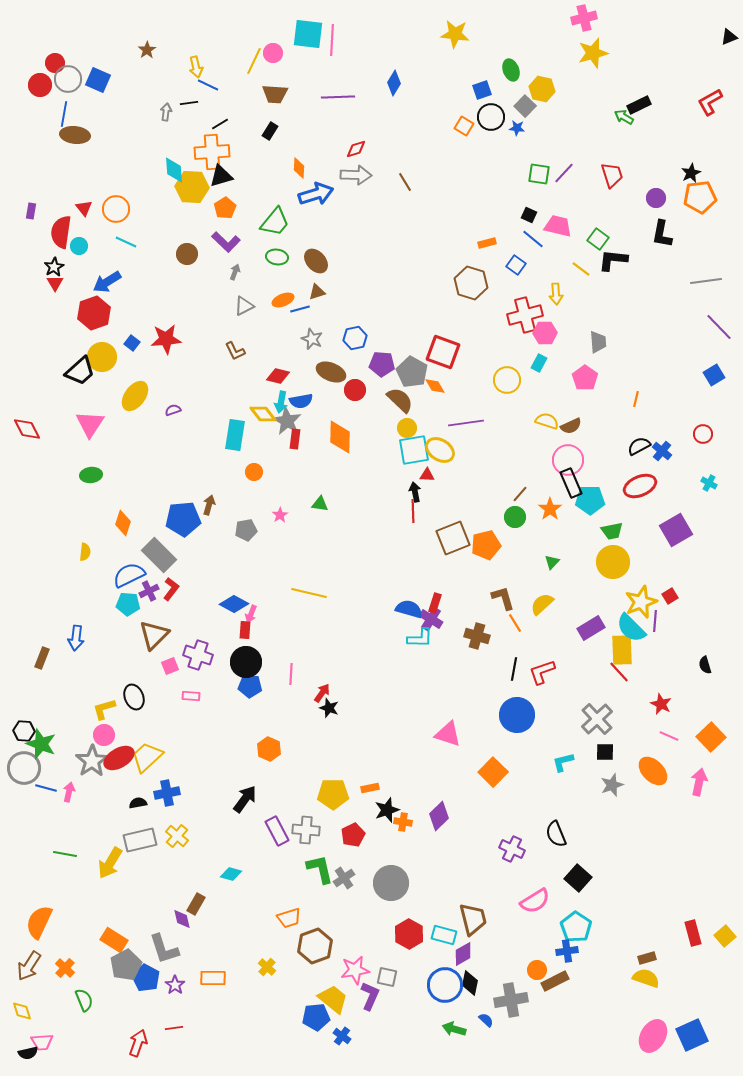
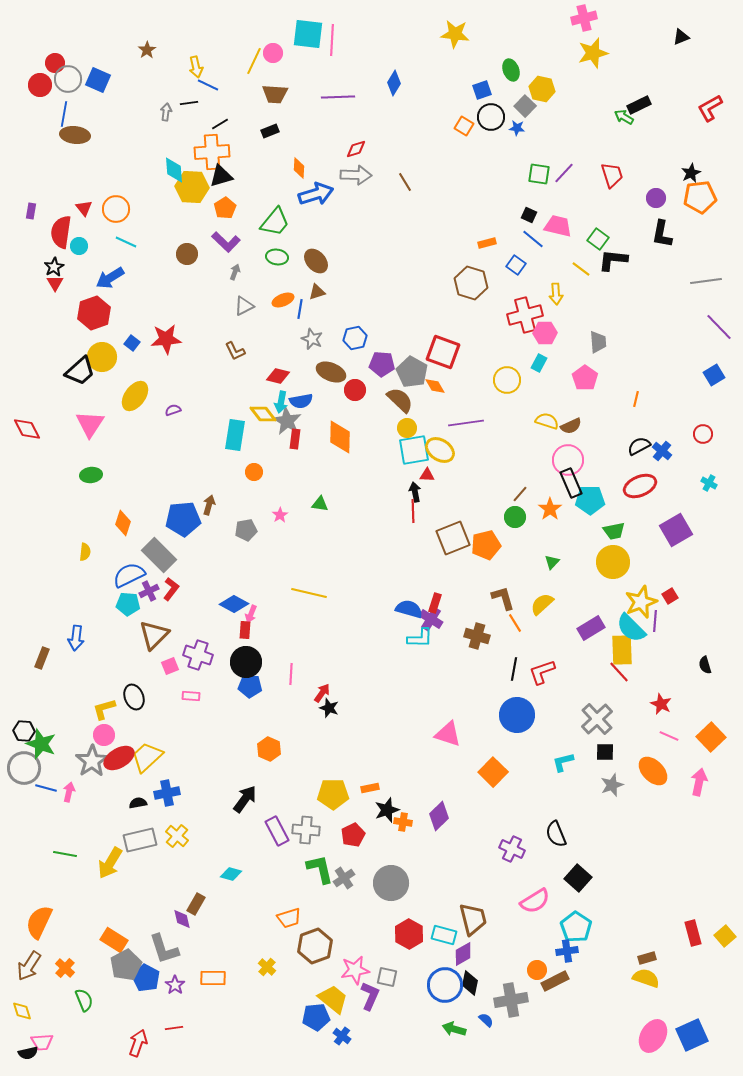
black triangle at (729, 37): moved 48 px left
red L-shape at (710, 102): moved 6 px down
black rectangle at (270, 131): rotated 36 degrees clockwise
blue arrow at (107, 282): moved 3 px right, 4 px up
blue line at (300, 309): rotated 66 degrees counterclockwise
green trapezoid at (612, 531): moved 2 px right
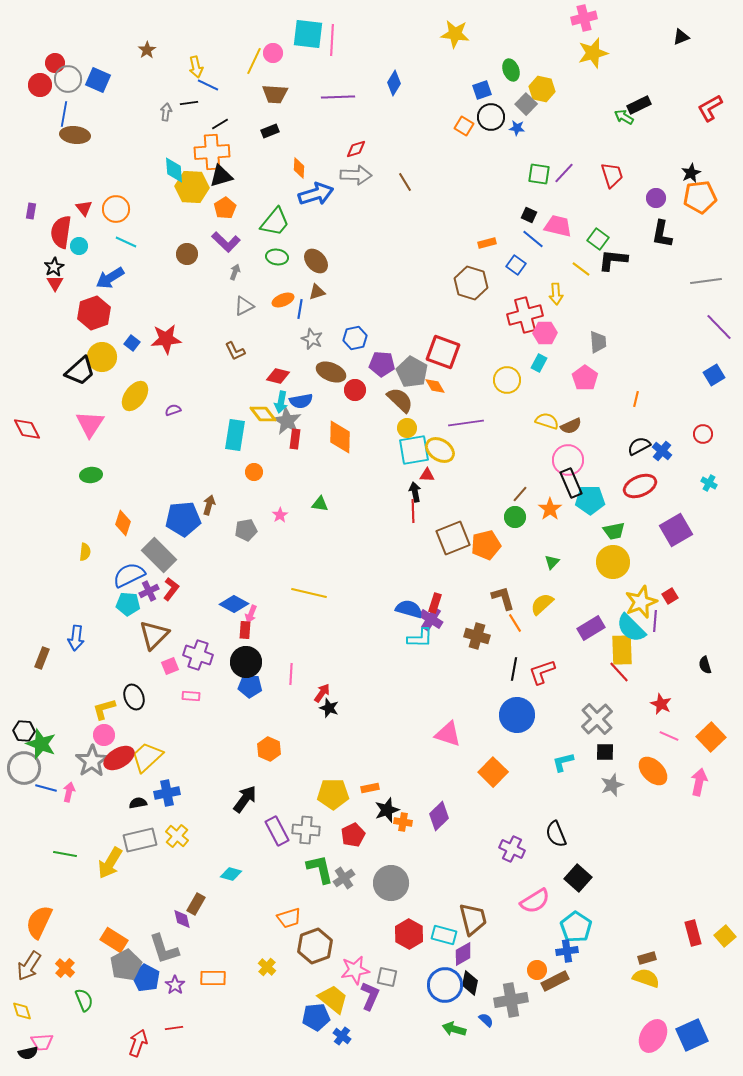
gray square at (525, 106): moved 1 px right, 2 px up
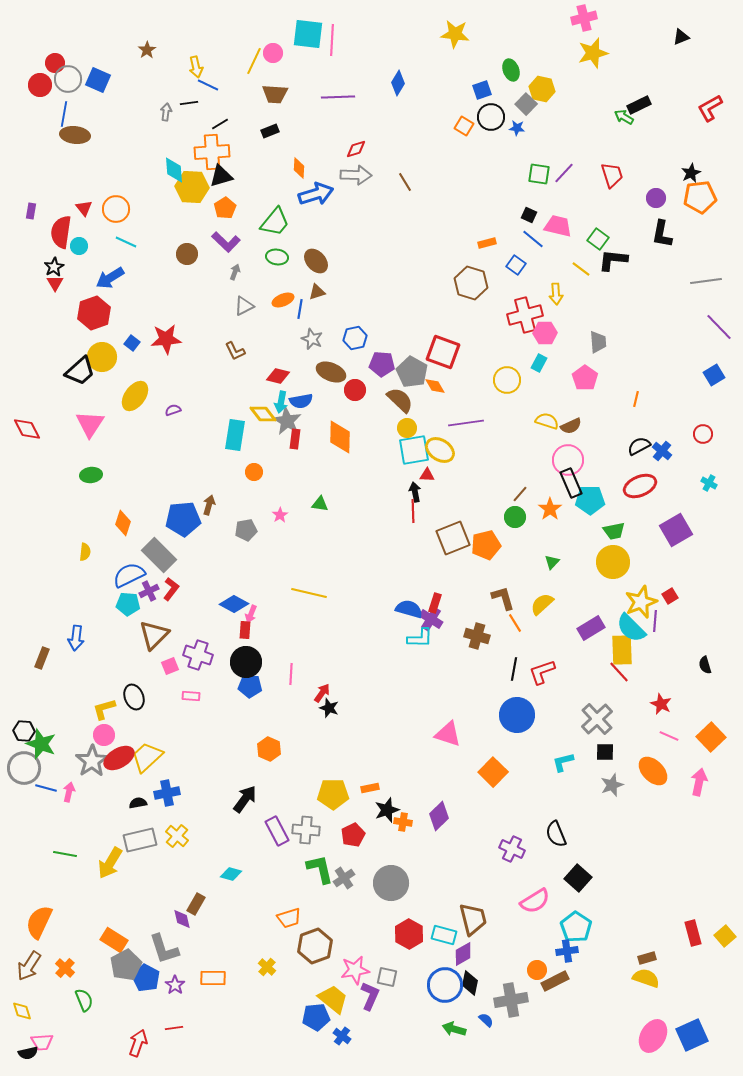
blue diamond at (394, 83): moved 4 px right
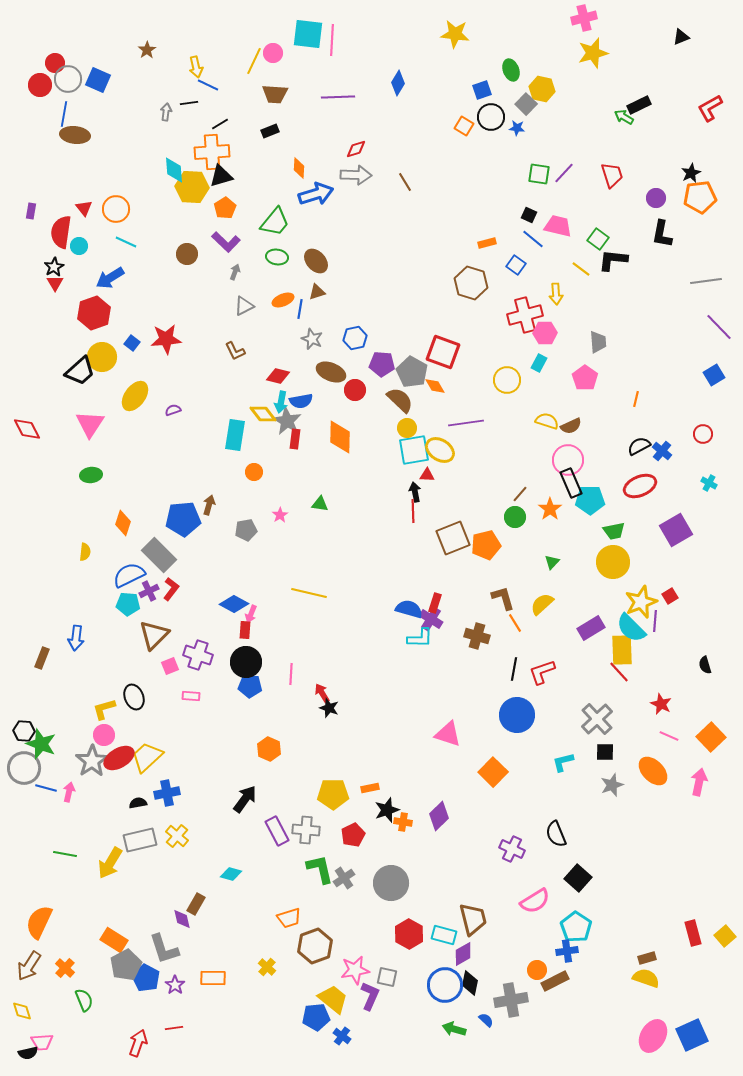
red arrow at (322, 693): rotated 66 degrees counterclockwise
